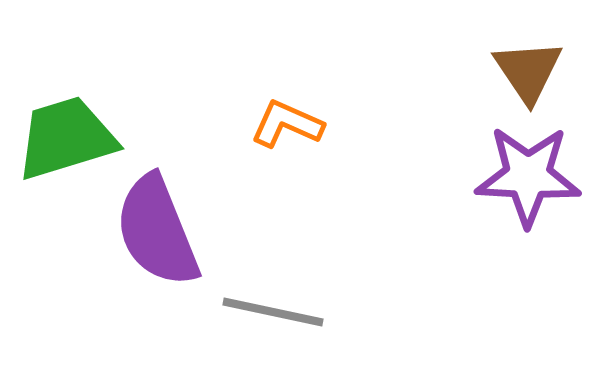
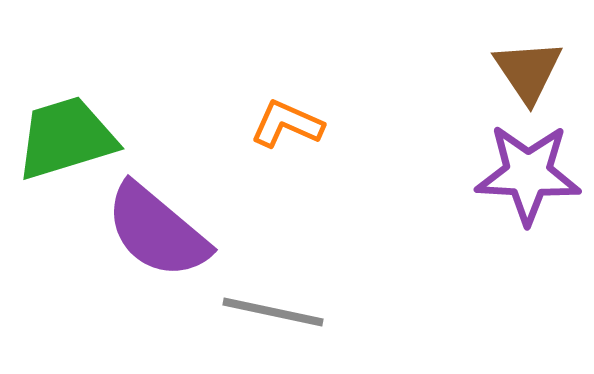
purple star: moved 2 px up
purple semicircle: rotated 28 degrees counterclockwise
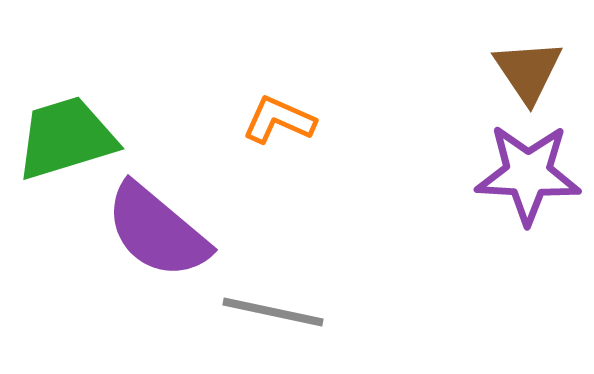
orange L-shape: moved 8 px left, 4 px up
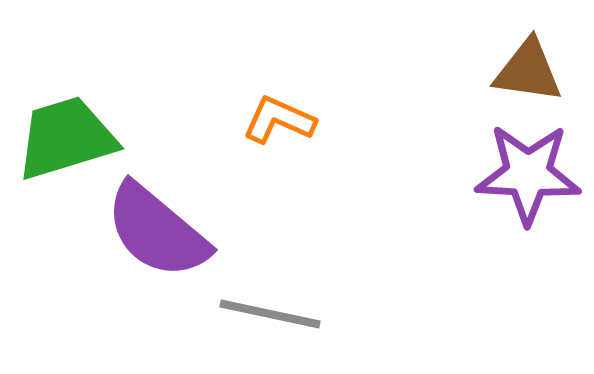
brown triangle: rotated 48 degrees counterclockwise
gray line: moved 3 px left, 2 px down
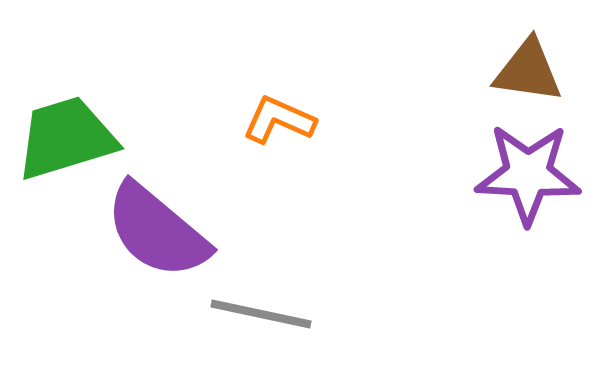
gray line: moved 9 px left
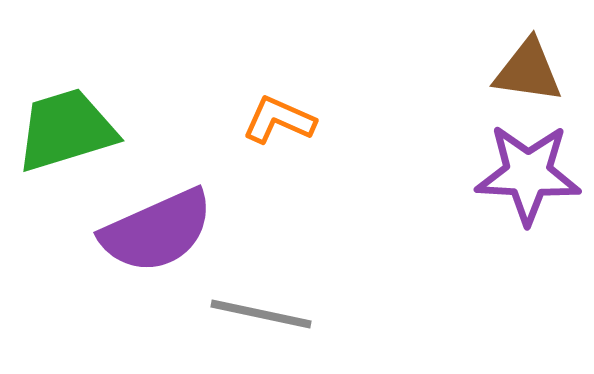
green trapezoid: moved 8 px up
purple semicircle: rotated 64 degrees counterclockwise
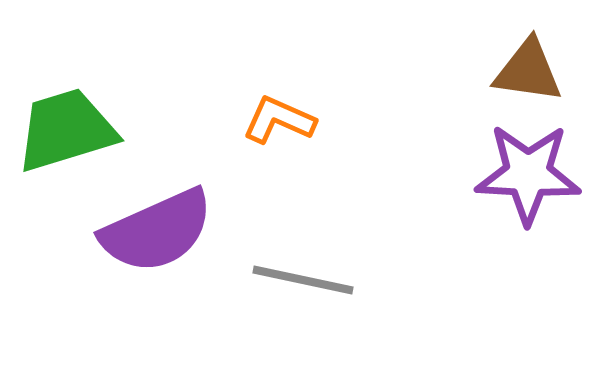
gray line: moved 42 px right, 34 px up
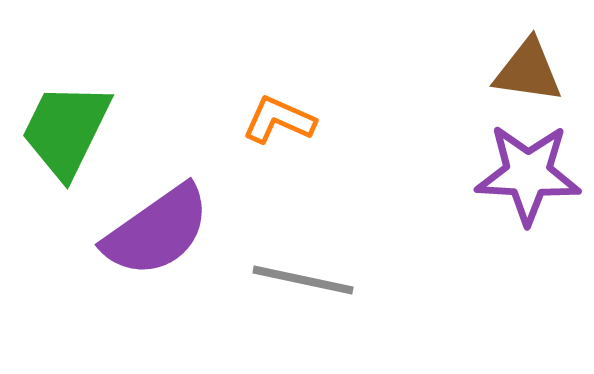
green trapezoid: rotated 47 degrees counterclockwise
purple semicircle: rotated 11 degrees counterclockwise
